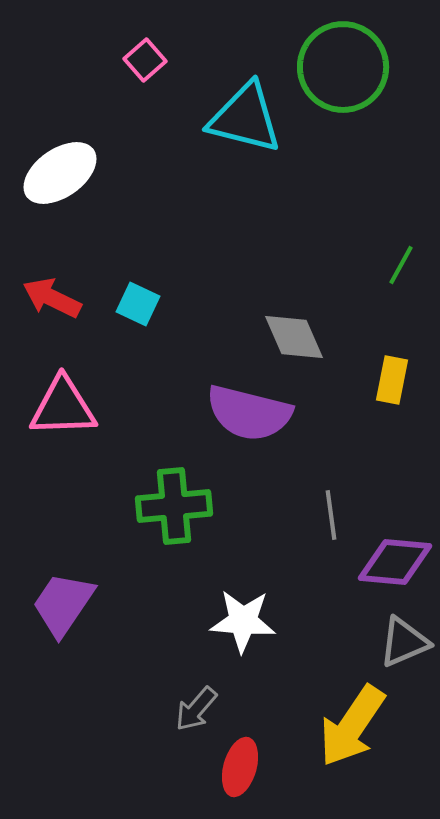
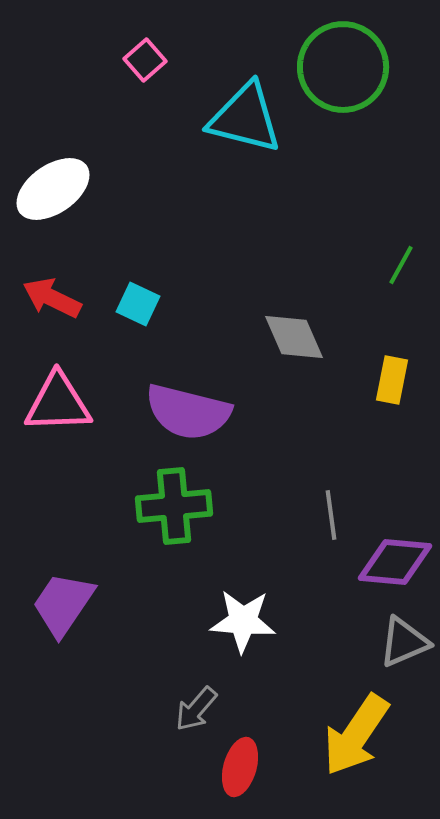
white ellipse: moved 7 px left, 16 px down
pink triangle: moved 5 px left, 4 px up
purple semicircle: moved 61 px left, 1 px up
yellow arrow: moved 4 px right, 9 px down
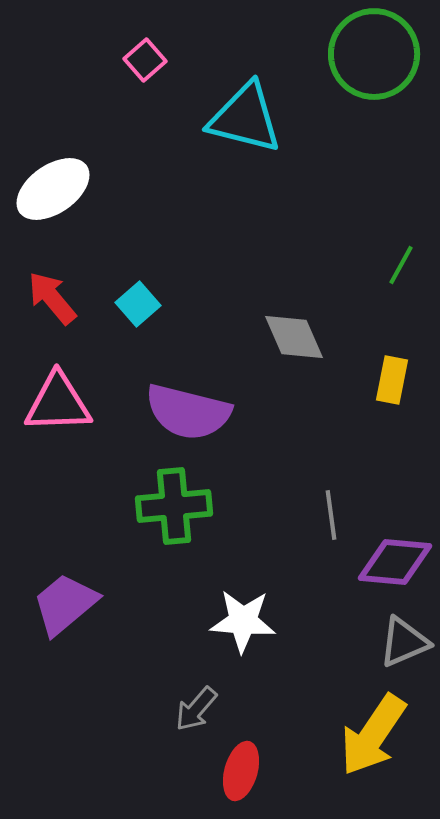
green circle: moved 31 px right, 13 px up
red arrow: rotated 24 degrees clockwise
cyan square: rotated 24 degrees clockwise
purple trapezoid: moved 2 px right; rotated 16 degrees clockwise
yellow arrow: moved 17 px right
red ellipse: moved 1 px right, 4 px down
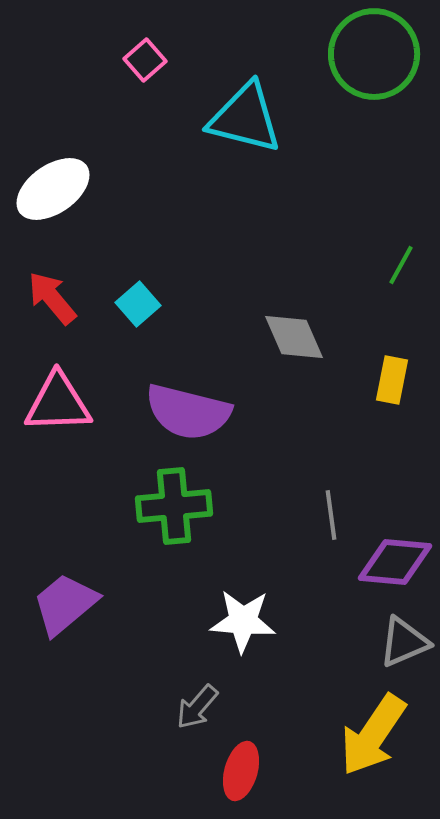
gray arrow: moved 1 px right, 2 px up
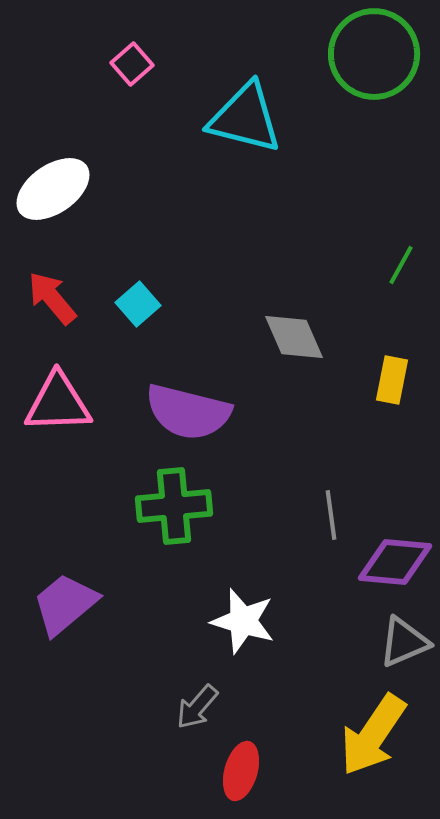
pink square: moved 13 px left, 4 px down
white star: rotated 12 degrees clockwise
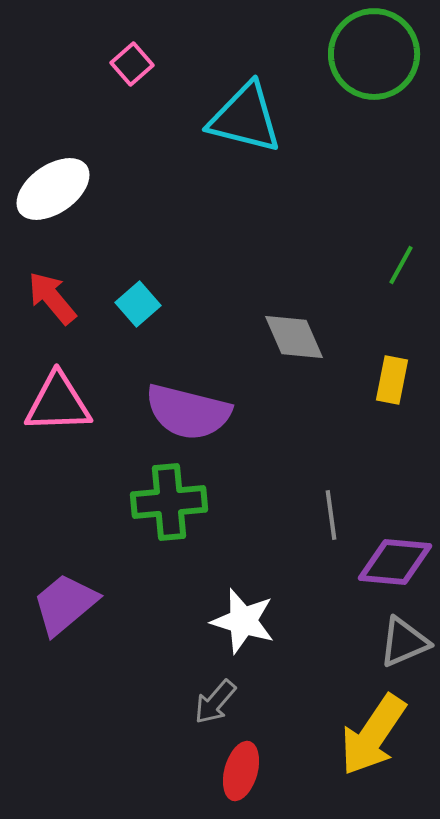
green cross: moved 5 px left, 4 px up
gray arrow: moved 18 px right, 5 px up
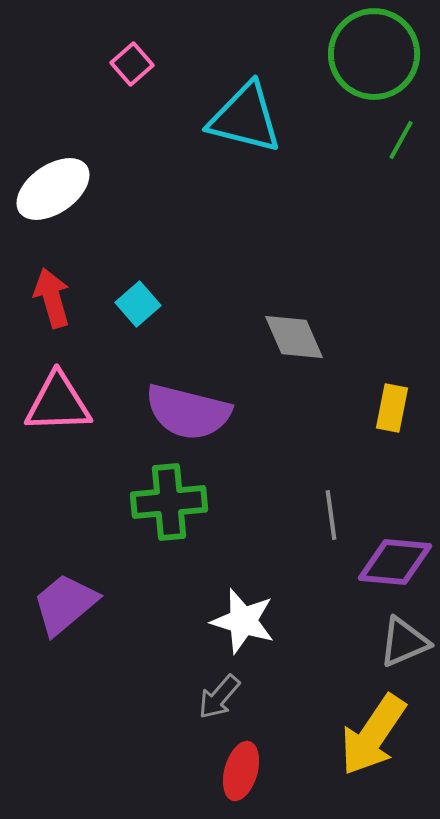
green line: moved 125 px up
red arrow: rotated 24 degrees clockwise
yellow rectangle: moved 28 px down
gray arrow: moved 4 px right, 5 px up
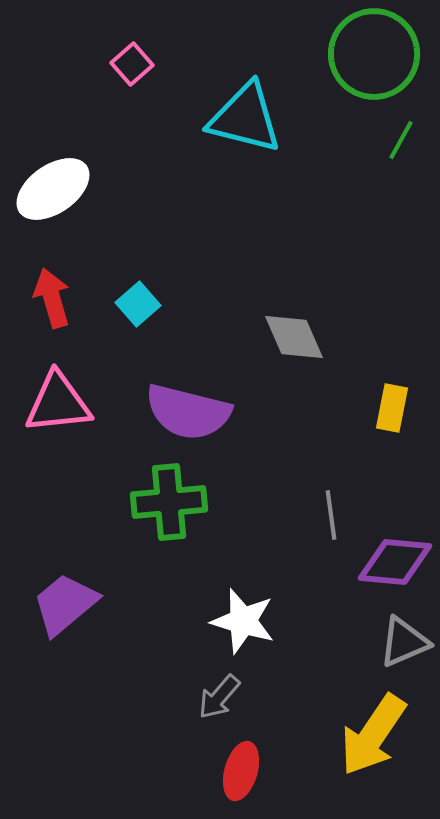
pink triangle: rotated 4 degrees counterclockwise
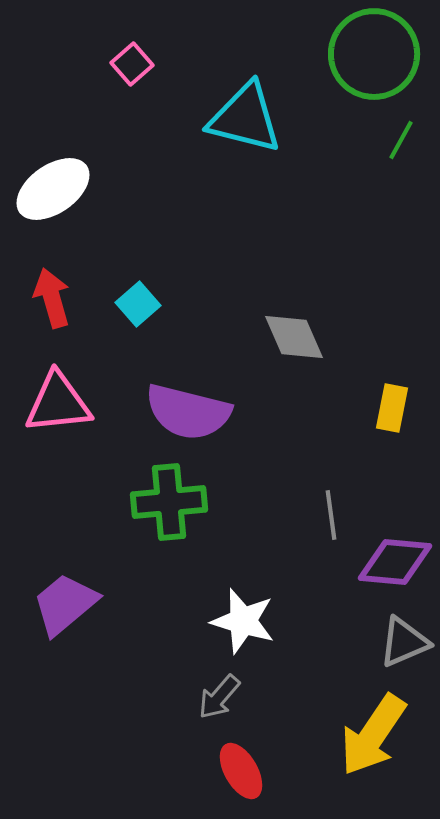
red ellipse: rotated 46 degrees counterclockwise
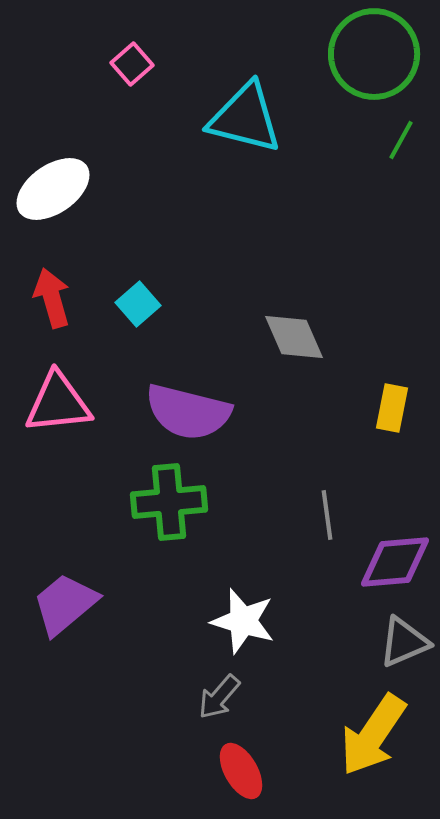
gray line: moved 4 px left
purple diamond: rotated 10 degrees counterclockwise
